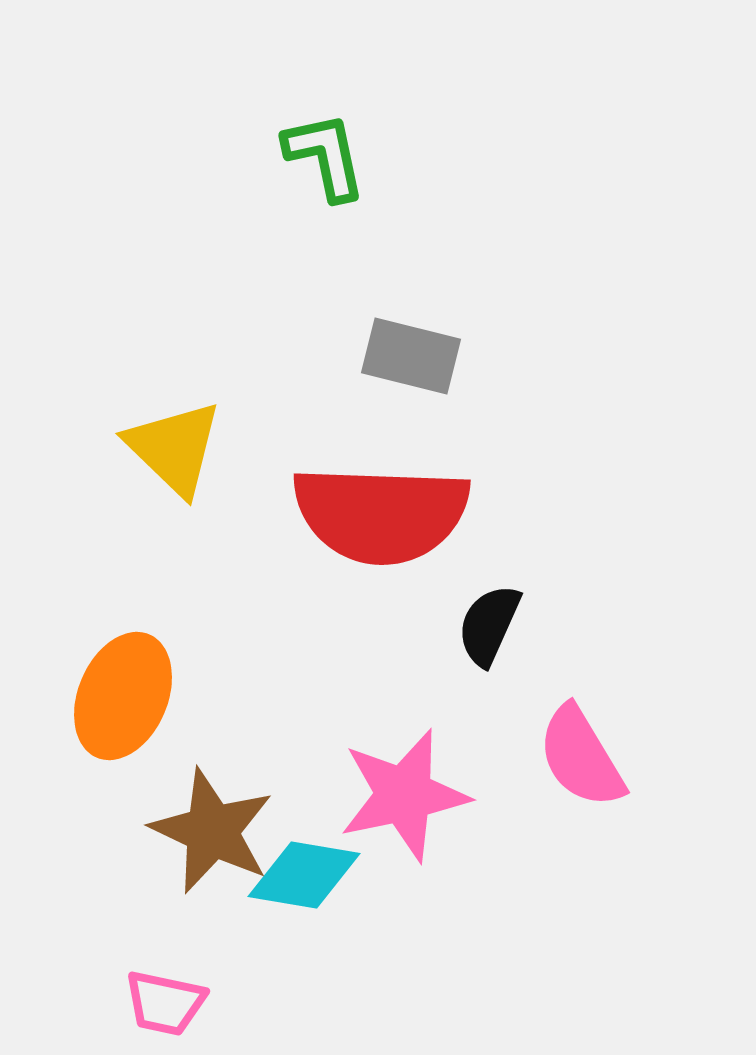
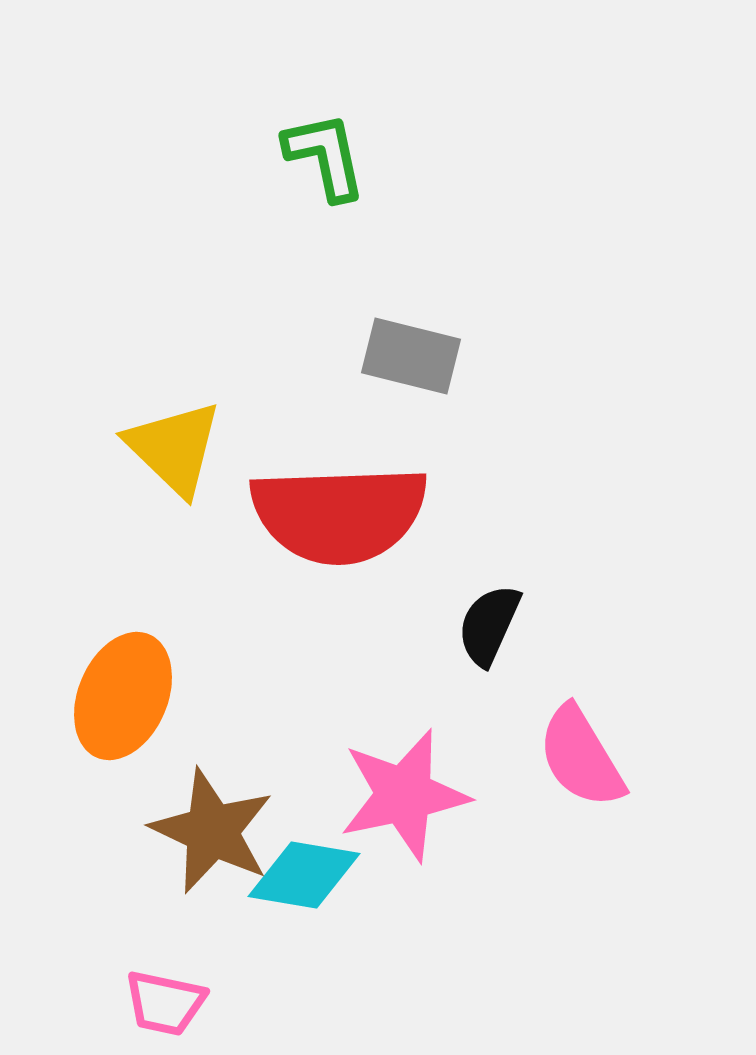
red semicircle: moved 42 px left; rotated 4 degrees counterclockwise
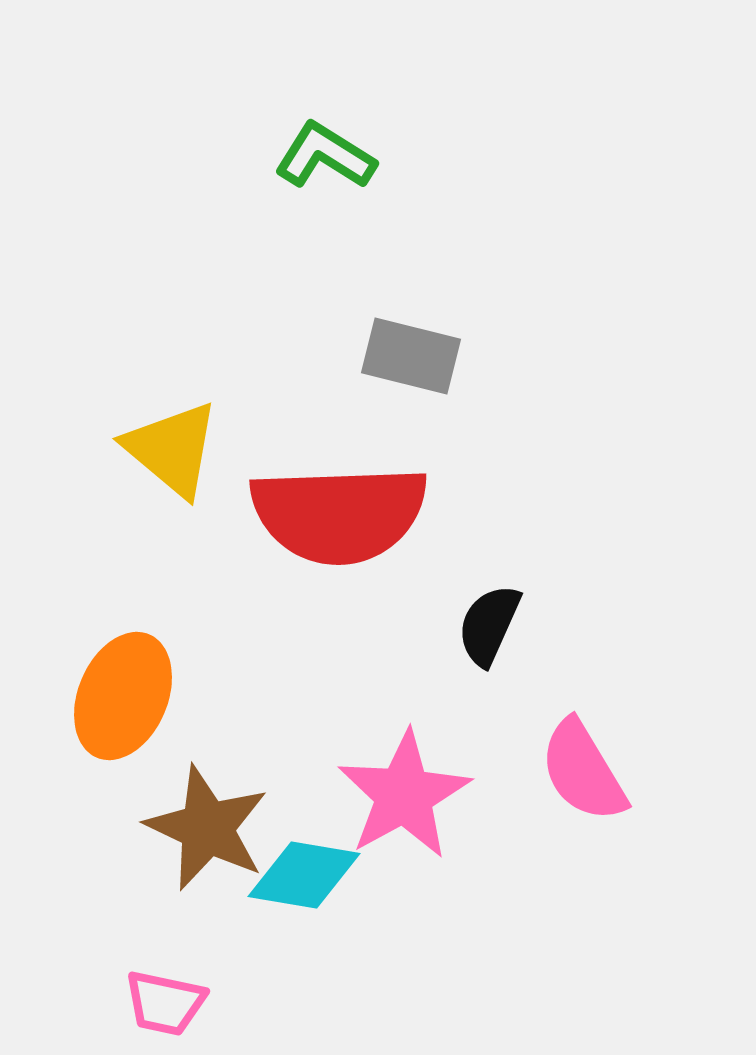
green L-shape: rotated 46 degrees counterclockwise
yellow triangle: moved 2 px left, 1 px down; rotated 4 degrees counterclockwise
pink semicircle: moved 2 px right, 14 px down
pink star: rotated 17 degrees counterclockwise
brown star: moved 5 px left, 3 px up
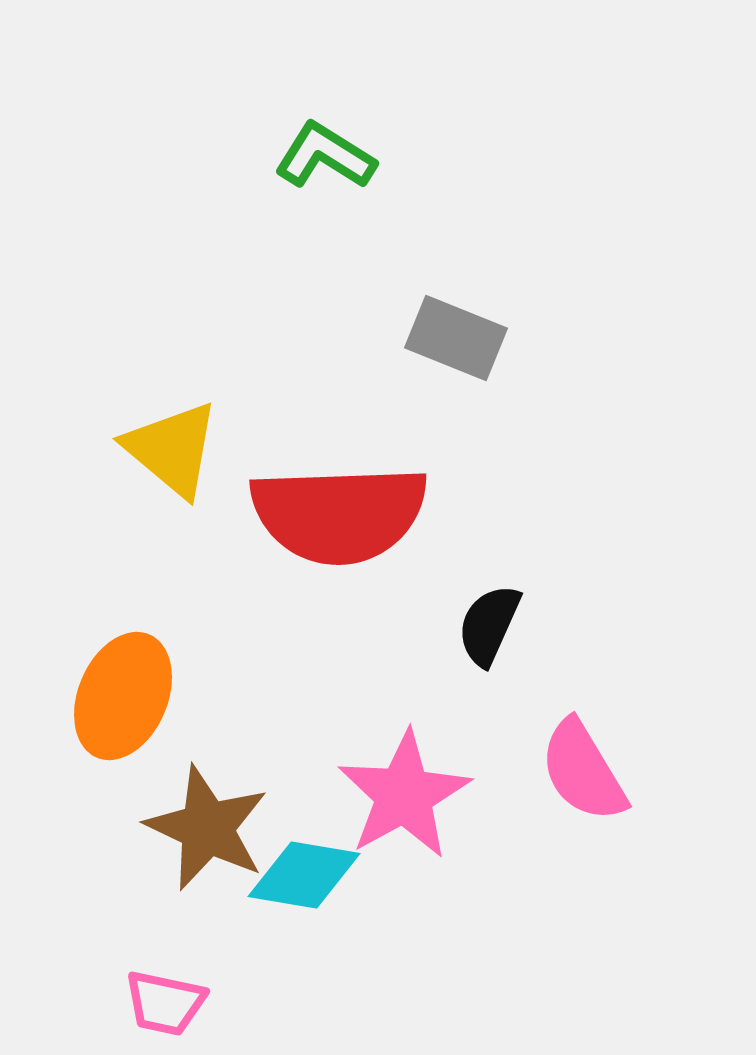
gray rectangle: moved 45 px right, 18 px up; rotated 8 degrees clockwise
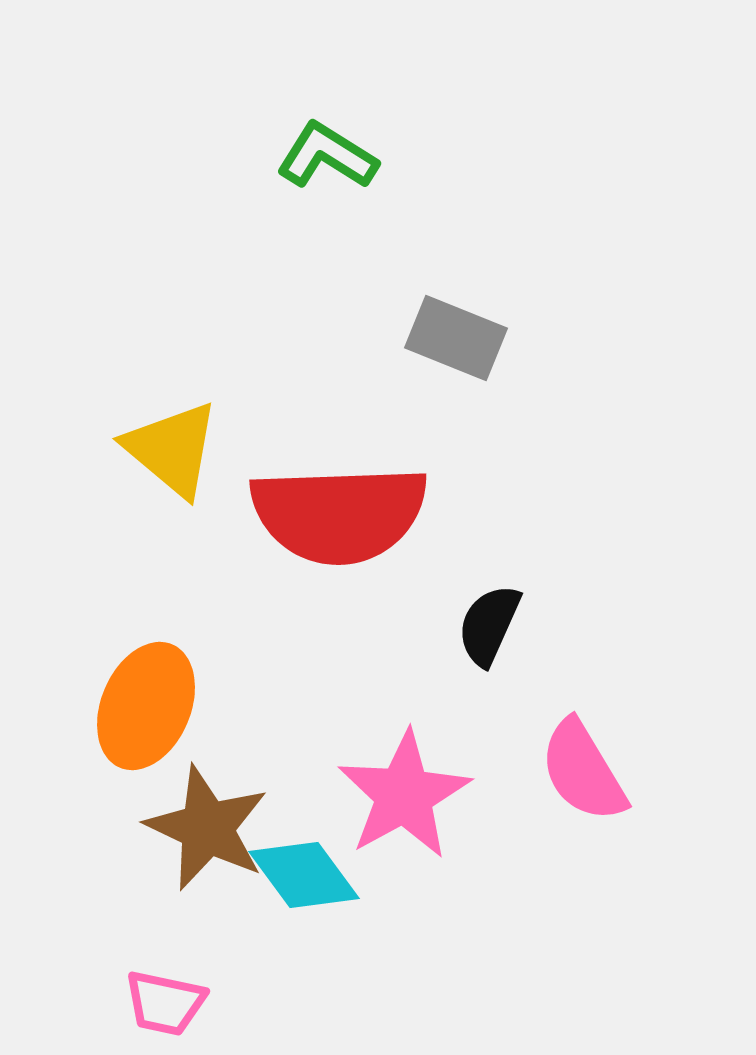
green L-shape: moved 2 px right
orange ellipse: moved 23 px right, 10 px down
cyan diamond: rotated 44 degrees clockwise
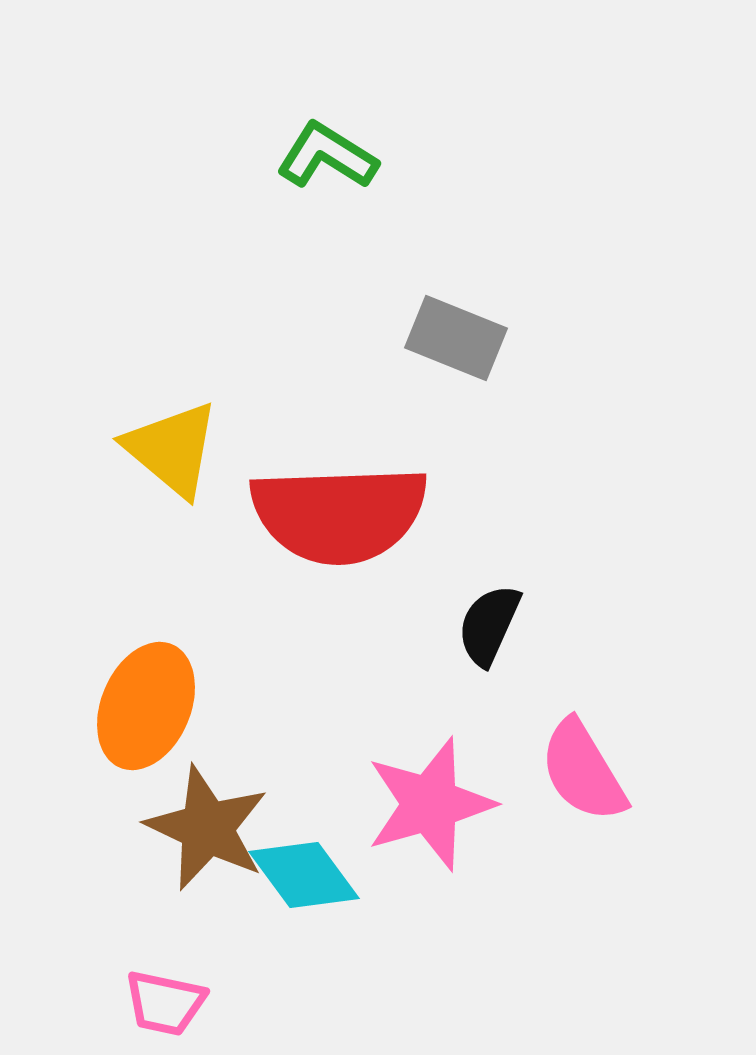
pink star: moved 26 px right, 9 px down; rotated 13 degrees clockwise
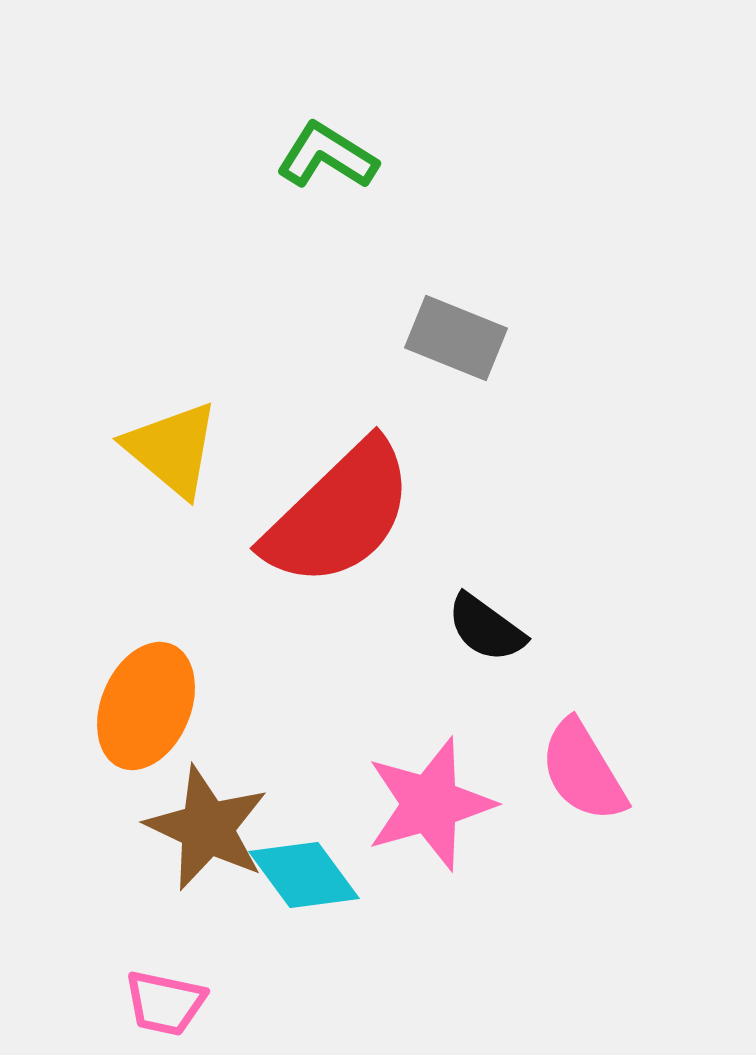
red semicircle: rotated 42 degrees counterclockwise
black semicircle: moved 3 px left, 3 px down; rotated 78 degrees counterclockwise
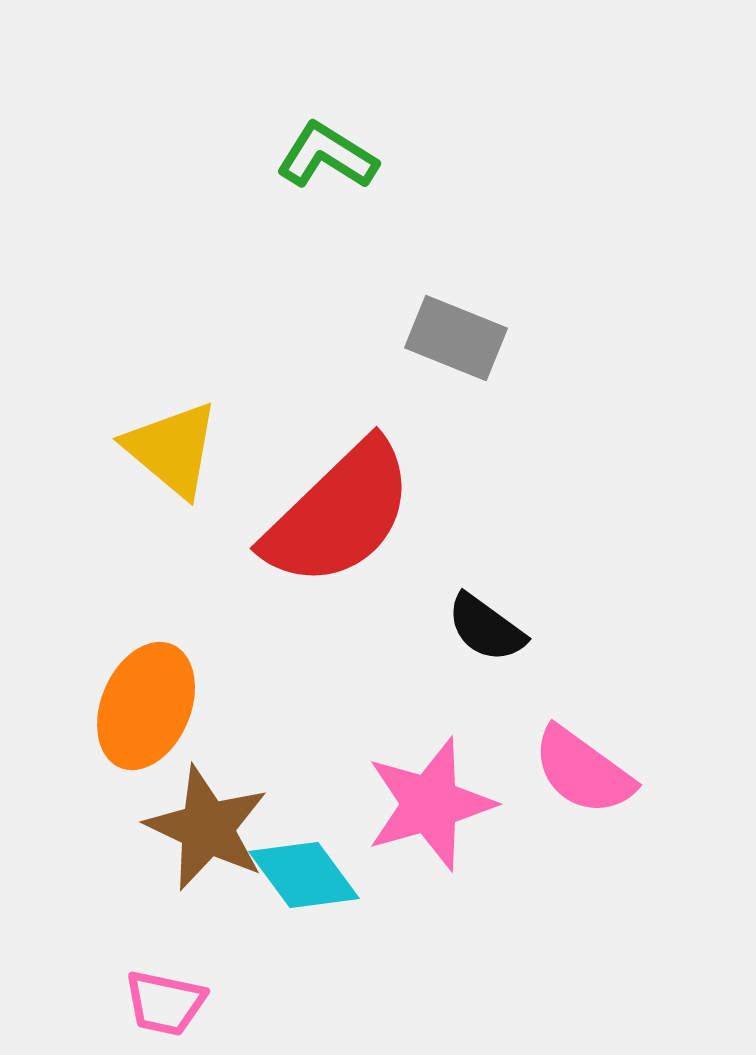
pink semicircle: rotated 23 degrees counterclockwise
